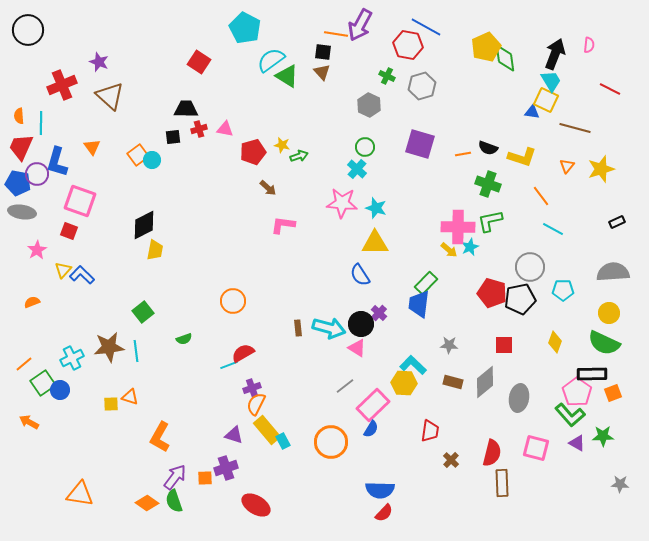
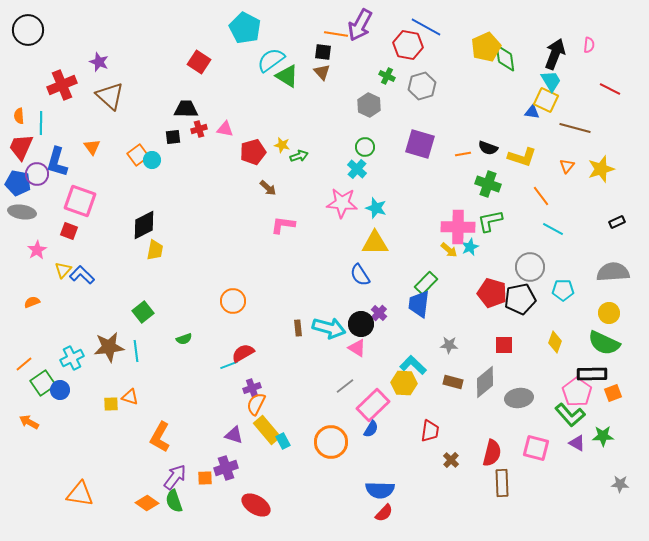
gray ellipse at (519, 398): rotated 72 degrees clockwise
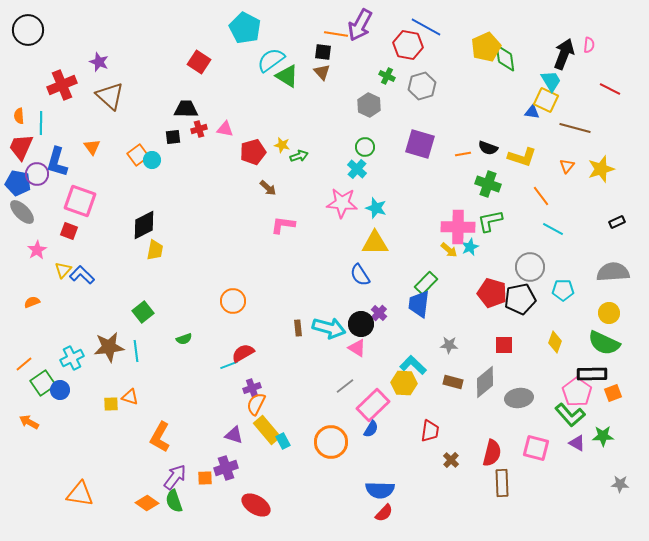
black arrow at (555, 54): moved 9 px right
gray ellipse at (22, 212): rotated 36 degrees clockwise
